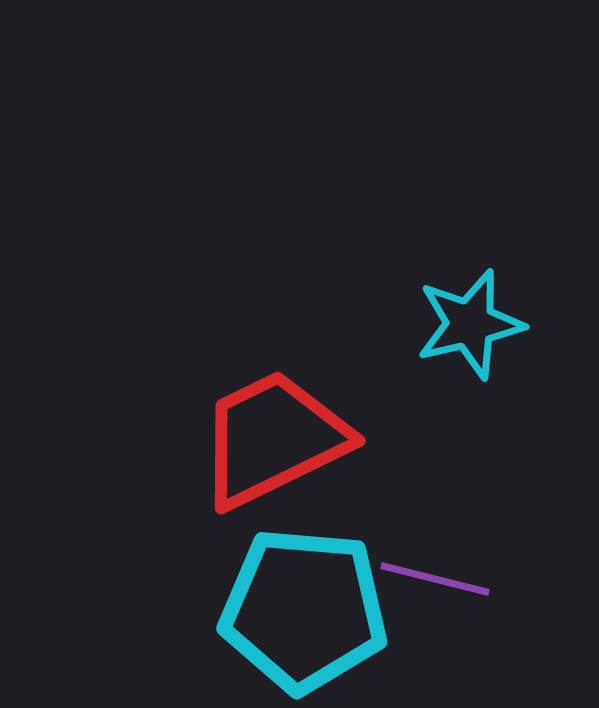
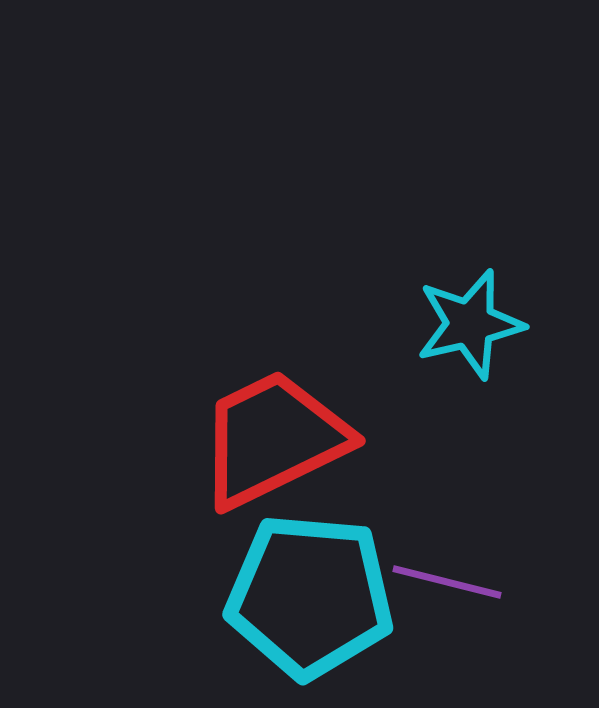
purple line: moved 12 px right, 3 px down
cyan pentagon: moved 6 px right, 14 px up
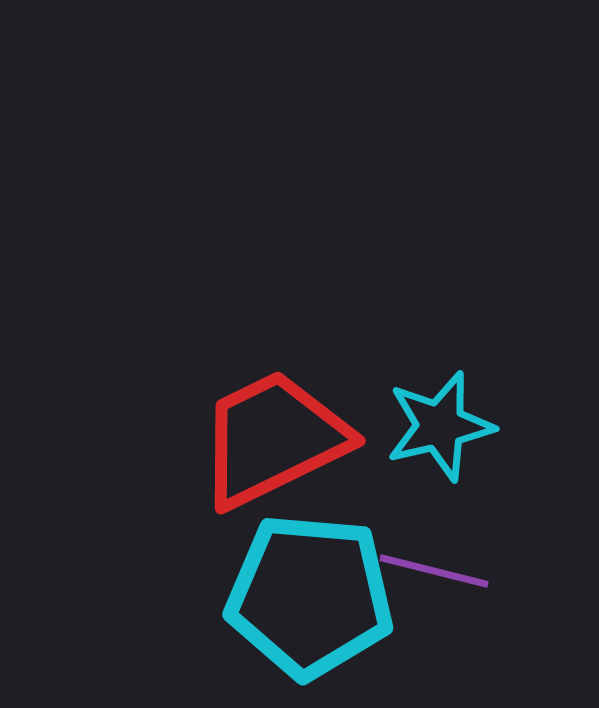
cyan star: moved 30 px left, 102 px down
purple line: moved 13 px left, 11 px up
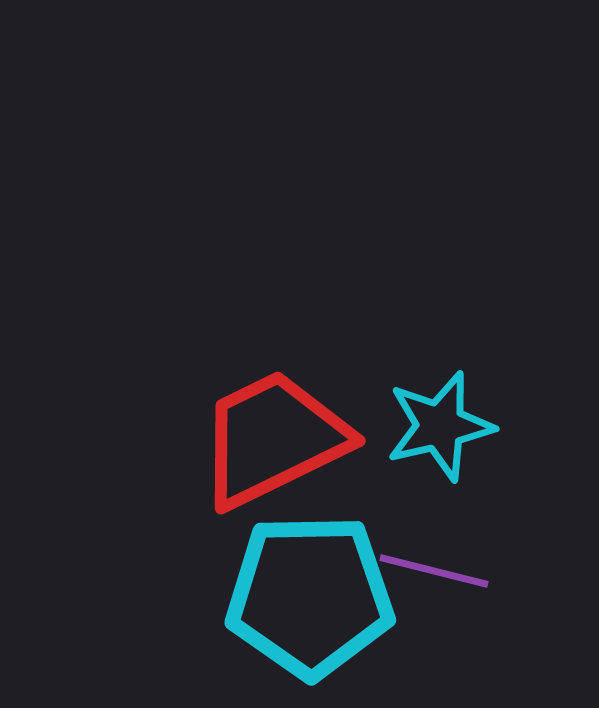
cyan pentagon: rotated 6 degrees counterclockwise
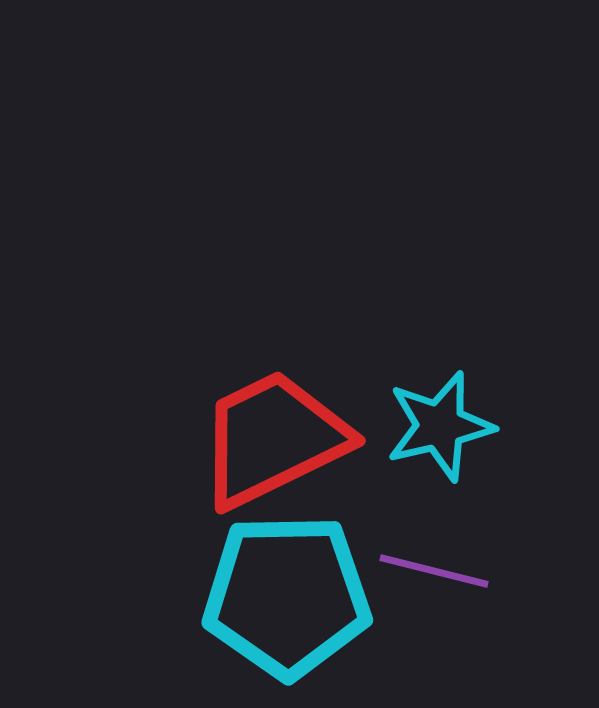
cyan pentagon: moved 23 px left
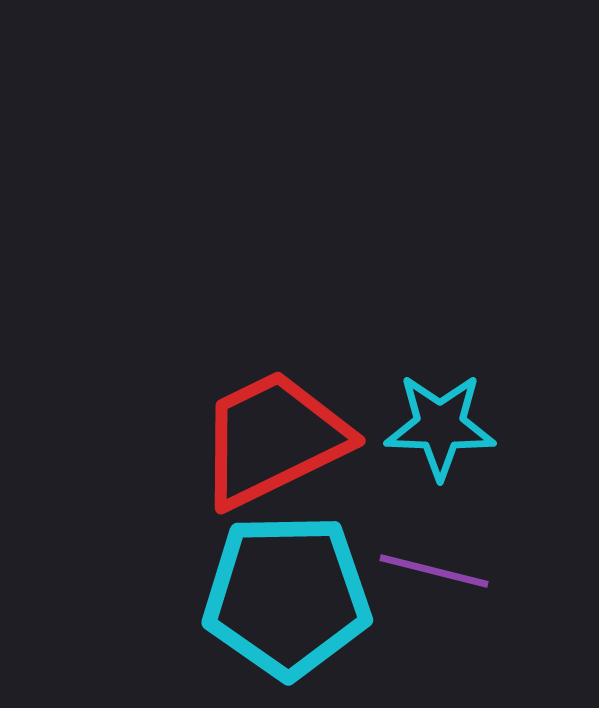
cyan star: rotated 15 degrees clockwise
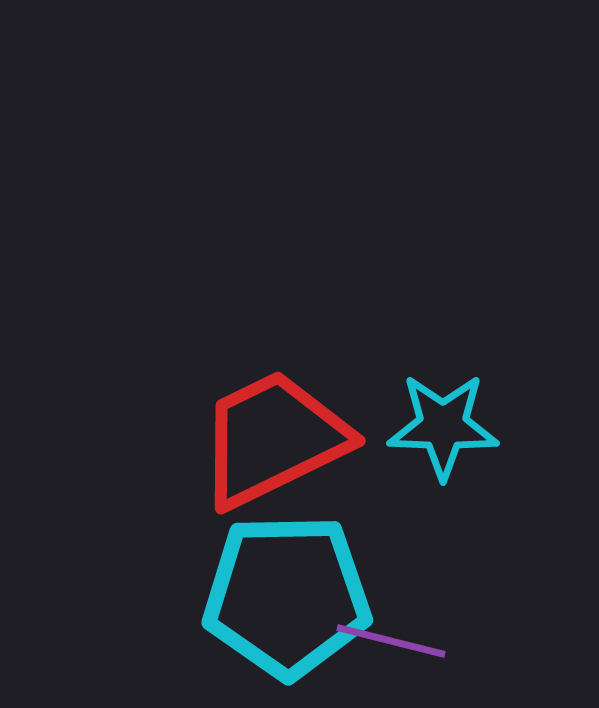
cyan star: moved 3 px right
purple line: moved 43 px left, 70 px down
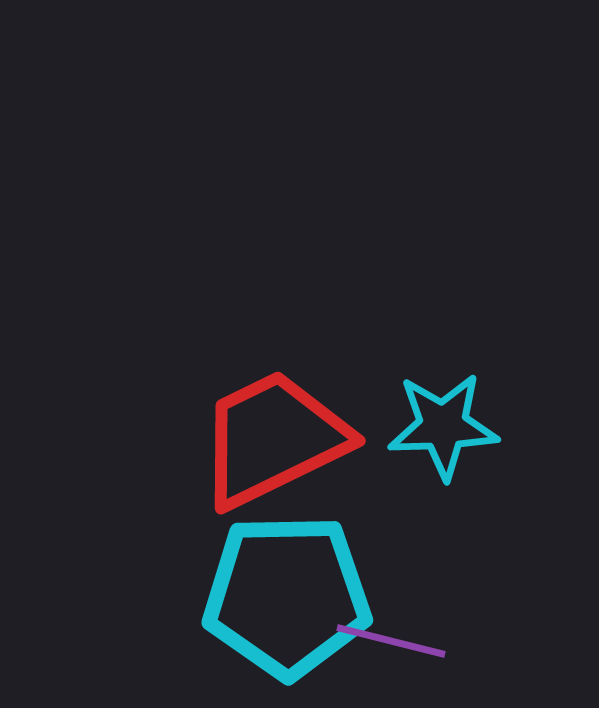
cyan star: rotated 4 degrees counterclockwise
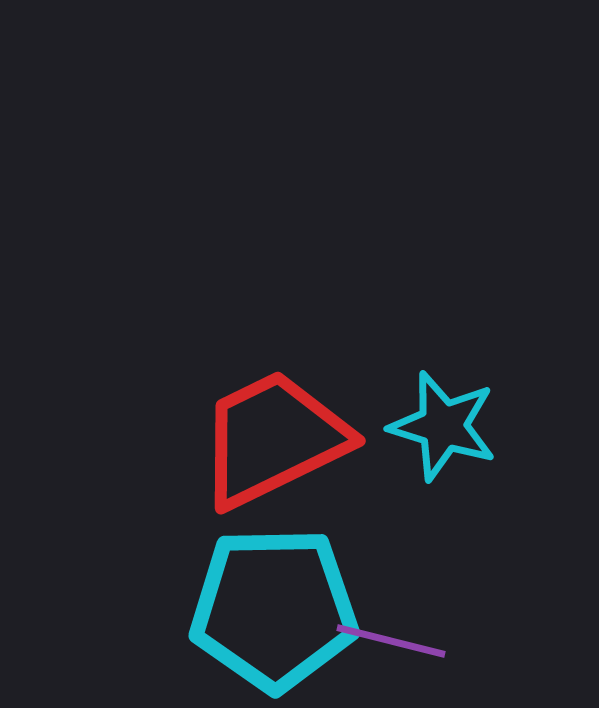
cyan star: rotated 19 degrees clockwise
cyan pentagon: moved 13 px left, 13 px down
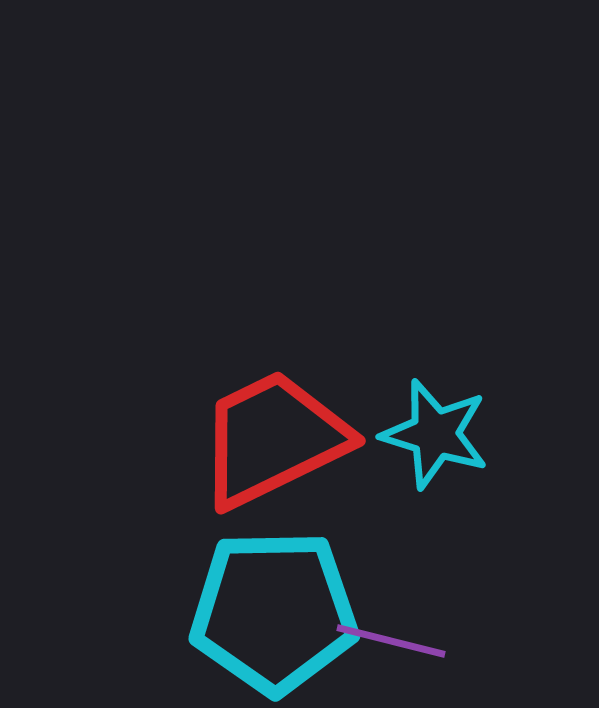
cyan star: moved 8 px left, 8 px down
cyan pentagon: moved 3 px down
